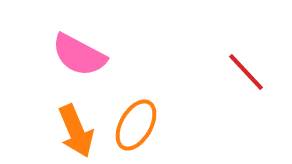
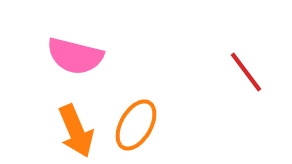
pink semicircle: moved 4 px left, 1 px down; rotated 14 degrees counterclockwise
red line: rotated 6 degrees clockwise
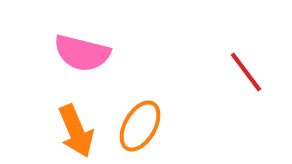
pink semicircle: moved 7 px right, 3 px up
orange ellipse: moved 4 px right, 1 px down
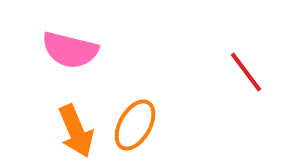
pink semicircle: moved 12 px left, 3 px up
orange ellipse: moved 5 px left, 1 px up
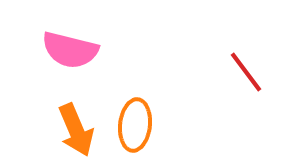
orange ellipse: rotated 24 degrees counterclockwise
orange arrow: moved 1 px up
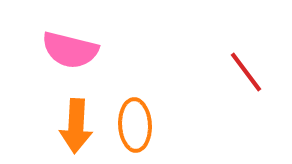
orange ellipse: rotated 9 degrees counterclockwise
orange arrow: moved 4 px up; rotated 26 degrees clockwise
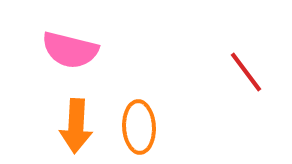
orange ellipse: moved 4 px right, 2 px down
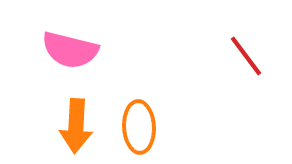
red line: moved 16 px up
